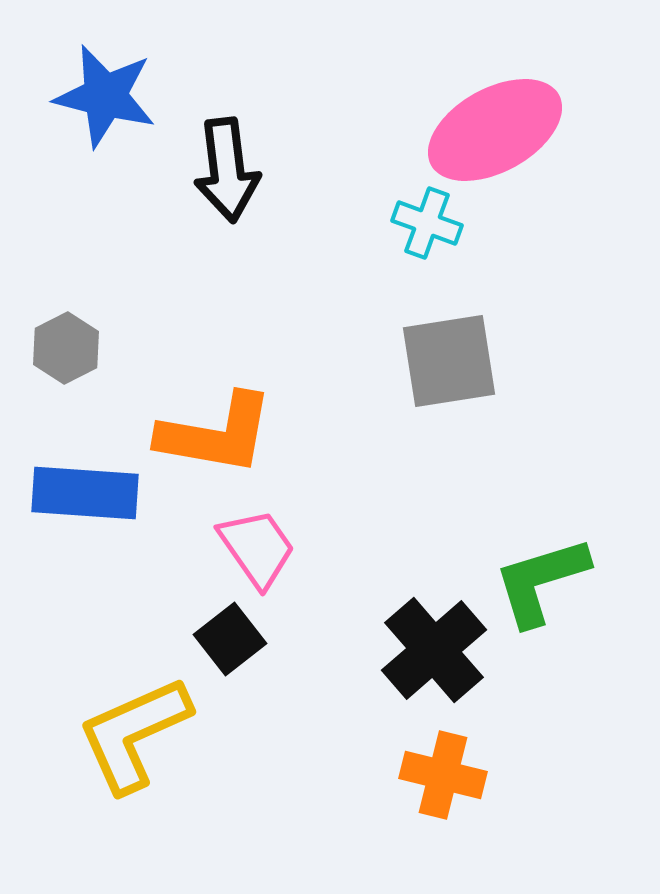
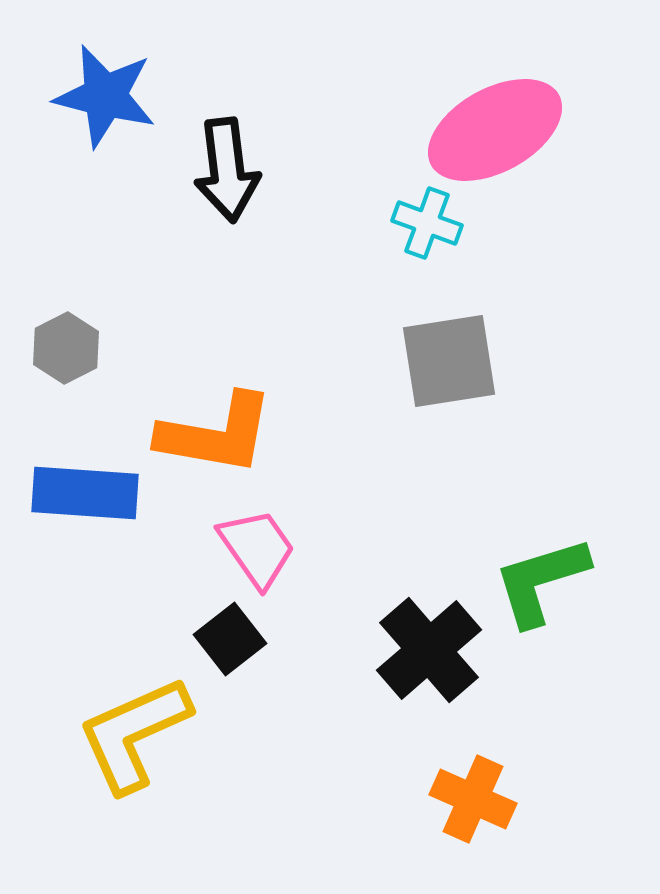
black cross: moved 5 px left
orange cross: moved 30 px right, 24 px down; rotated 10 degrees clockwise
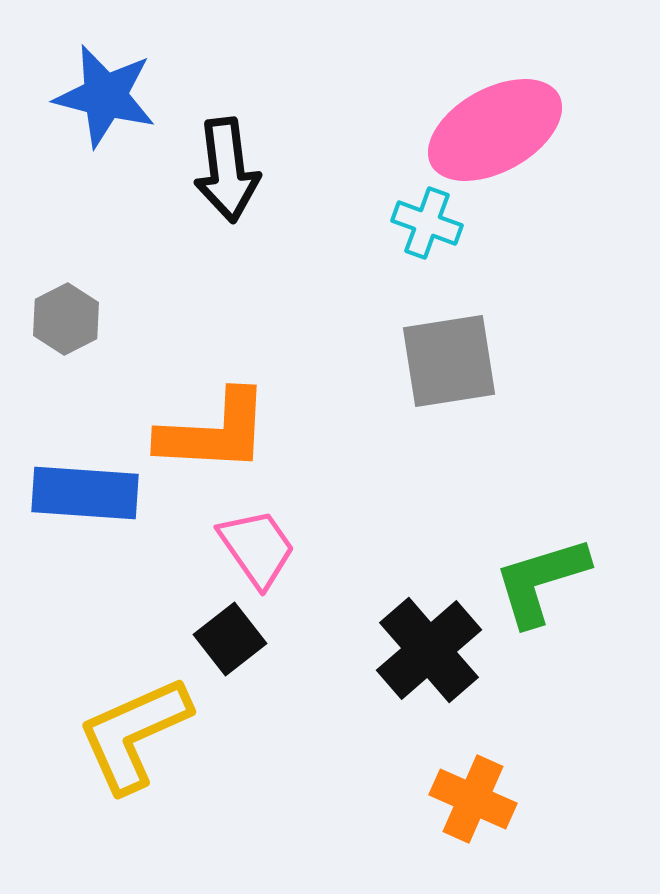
gray hexagon: moved 29 px up
orange L-shape: moved 2 px left, 2 px up; rotated 7 degrees counterclockwise
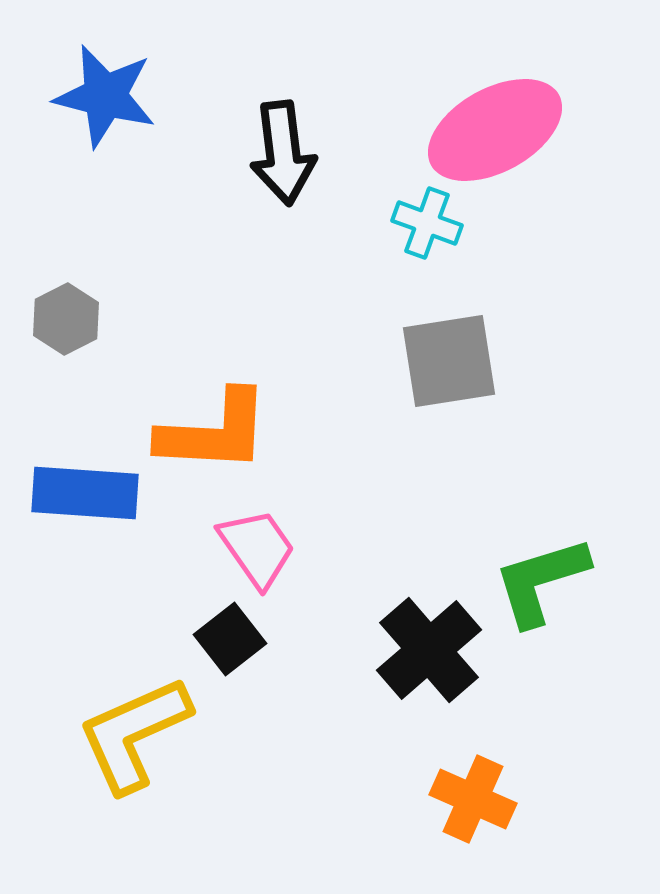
black arrow: moved 56 px right, 17 px up
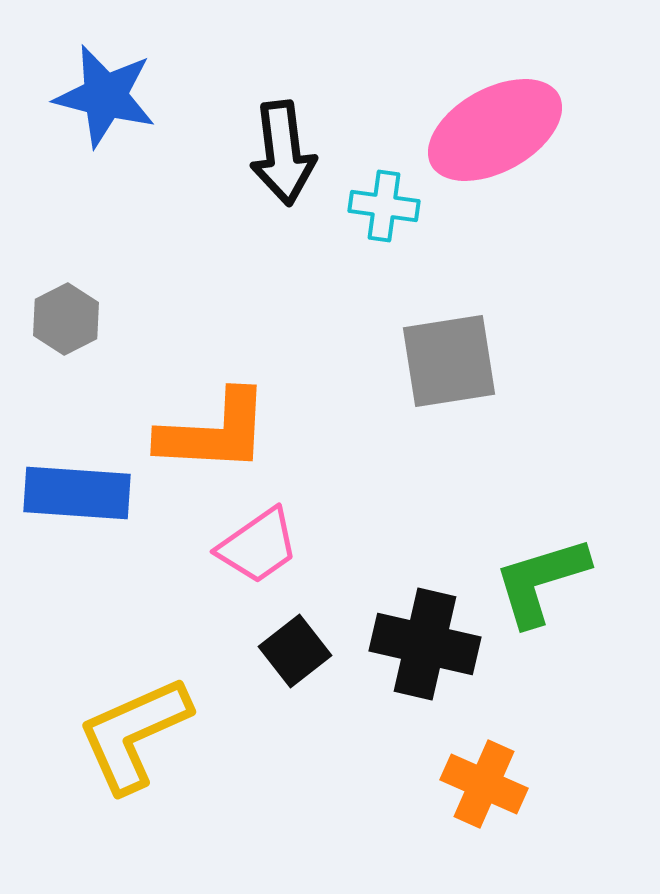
cyan cross: moved 43 px left, 17 px up; rotated 12 degrees counterclockwise
blue rectangle: moved 8 px left
pink trapezoid: moved 1 px right, 2 px up; rotated 90 degrees clockwise
black square: moved 65 px right, 12 px down
black cross: moved 4 px left, 6 px up; rotated 36 degrees counterclockwise
orange cross: moved 11 px right, 15 px up
